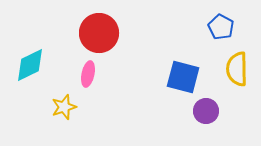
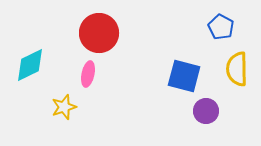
blue square: moved 1 px right, 1 px up
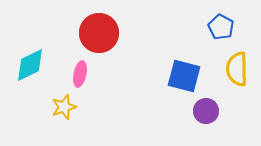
pink ellipse: moved 8 px left
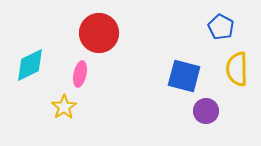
yellow star: rotated 15 degrees counterclockwise
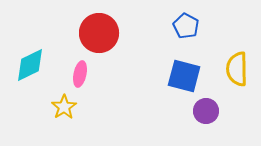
blue pentagon: moved 35 px left, 1 px up
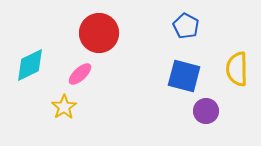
pink ellipse: rotated 35 degrees clockwise
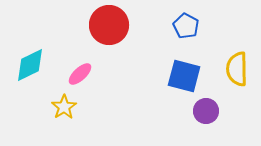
red circle: moved 10 px right, 8 px up
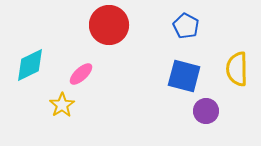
pink ellipse: moved 1 px right
yellow star: moved 2 px left, 2 px up
